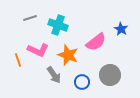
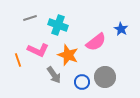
gray circle: moved 5 px left, 2 px down
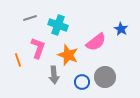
pink L-shape: moved 2 px up; rotated 95 degrees counterclockwise
gray arrow: rotated 30 degrees clockwise
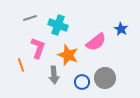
orange line: moved 3 px right, 5 px down
gray circle: moved 1 px down
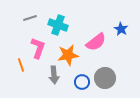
orange star: rotated 30 degrees counterclockwise
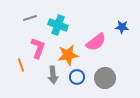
blue star: moved 1 px right, 2 px up; rotated 24 degrees counterclockwise
gray arrow: moved 1 px left
blue circle: moved 5 px left, 5 px up
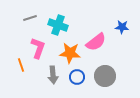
orange star: moved 2 px right, 2 px up; rotated 15 degrees clockwise
gray circle: moved 2 px up
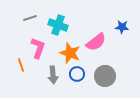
orange star: rotated 15 degrees clockwise
blue circle: moved 3 px up
